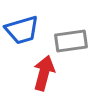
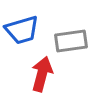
red arrow: moved 2 px left, 1 px down
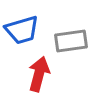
red arrow: moved 3 px left
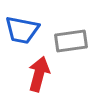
blue trapezoid: rotated 27 degrees clockwise
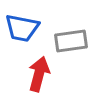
blue trapezoid: moved 2 px up
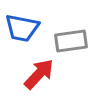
red arrow: rotated 28 degrees clockwise
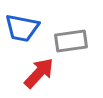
red arrow: moved 1 px up
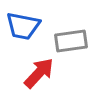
blue trapezoid: moved 1 px right, 2 px up
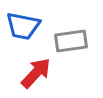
red arrow: moved 3 px left
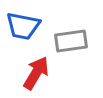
red arrow: rotated 12 degrees counterclockwise
